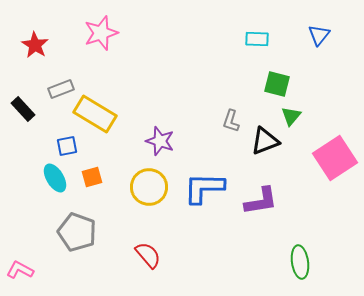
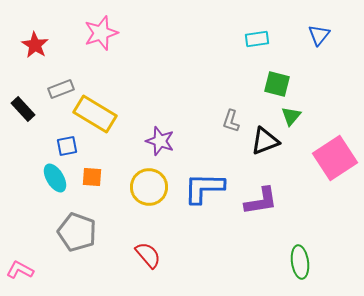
cyan rectangle: rotated 10 degrees counterclockwise
orange square: rotated 20 degrees clockwise
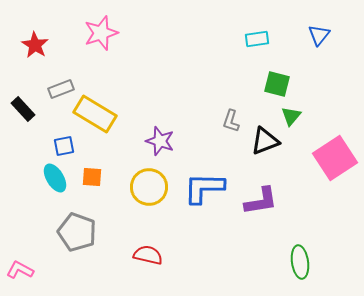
blue square: moved 3 px left
red semicircle: rotated 36 degrees counterclockwise
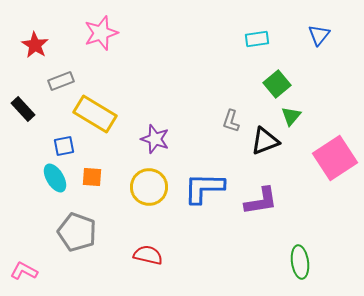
green square: rotated 36 degrees clockwise
gray rectangle: moved 8 px up
purple star: moved 5 px left, 2 px up
pink L-shape: moved 4 px right, 1 px down
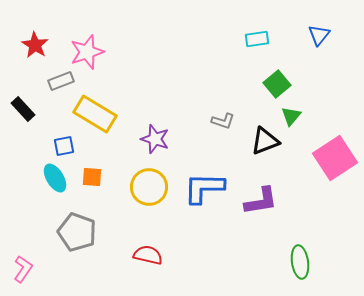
pink star: moved 14 px left, 19 px down
gray L-shape: moved 8 px left; rotated 90 degrees counterclockwise
pink L-shape: moved 1 px left, 2 px up; rotated 96 degrees clockwise
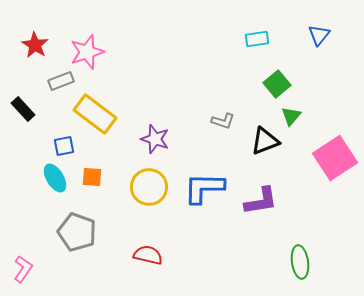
yellow rectangle: rotated 6 degrees clockwise
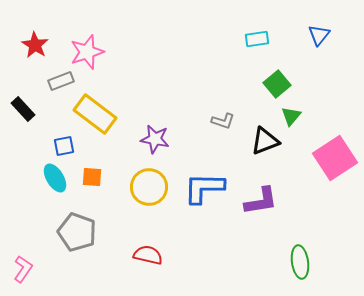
purple star: rotated 8 degrees counterclockwise
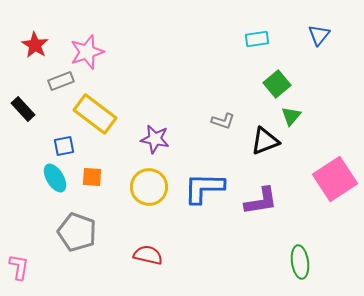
pink square: moved 21 px down
pink L-shape: moved 4 px left, 2 px up; rotated 24 degrees counterclockwise
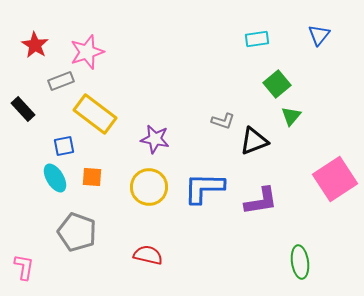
black triangle: moved 11 px left
pink L-shape: moved 5 px right
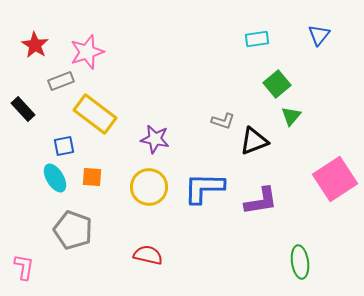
gray pentagon: moved 4 px left, 2 px up
